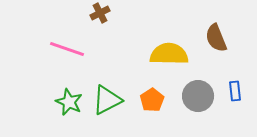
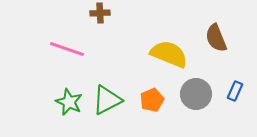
brown cross: rotated 24 degrees clockwise
yellow semicircle: rotated 21 degrees clockwise
blue rectangle: rotated 30 degrees clockwise
gray circle: moved 2 px left, 2 px up
orange pentagon: rotated 10 degrees clockwise
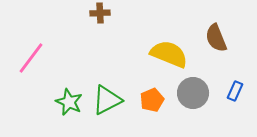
pink line: moved 36 px left, 9 px down; rotated 72 degrees counterclockwise
gray circle: moved 3 px left, 1 px up
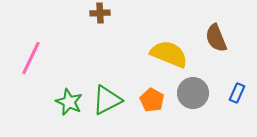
pink line: rotated 12 degrees counterclockwise
blue rectangle: moved 2 px right, 2 px down
orange pentagon: rotated 20 degrees counterclockwise
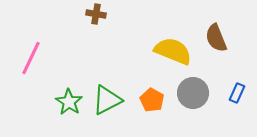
brown cross: moved 4 px left, 1 px down; rotated 12 degrees clockwise
yellow semicircle: moved 4 px right, 3 px up
green star: rotated 8 degrees clockwise
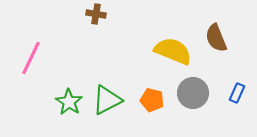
orange pentagon: rotated 15 degrees counterclockwise
